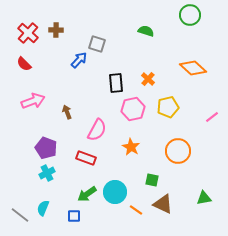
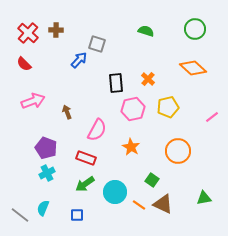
green circle: moved 5 px right, 14 px down
green square: rotated 24 degrees clockwise
green arrow: moved 2 px left, 10 px up
orange line: moved 3 px right, 5 px up
blue square: moved 3 px right, 1 px up
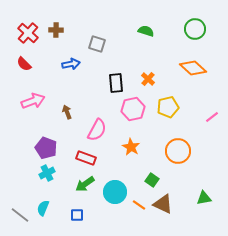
blue arrow: moved 8 px left, 4 px down; rotated 36 degrees clockwise
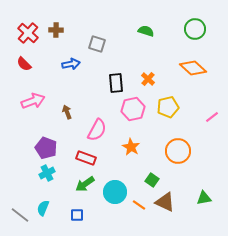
brown triangle: moved 2 px right, 2 px up
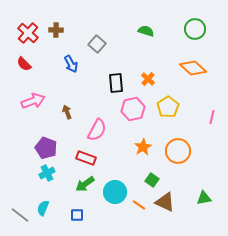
gray square: rotated 24 degrees clockwise
blue arrow: rotated 72 degrees clockwise
yellow pentagon: rotated 20 degrees counterclockwise
pink line: rotated 40 degrees counterclockwise
orange star: moved 12 px right; rotated 12 degrees clockwise
